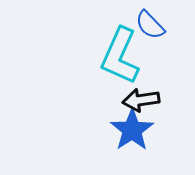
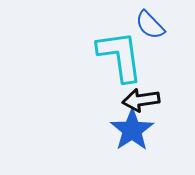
cyan L-shape: rotated 148 degrees clockwise
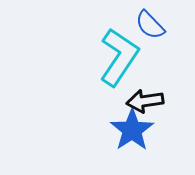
cyan L-shape: moved 1 px left, 1 px down; rotated 42 degrees clockwise
black arrow: moved 4 px right, 1 px down
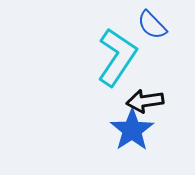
blue semicircle: moved 2 px right
cyan L-shape: moved 2 px left
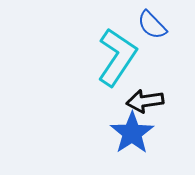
blue star: moved 3 px down
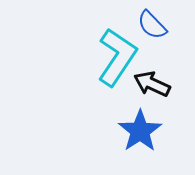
black arrow: moved 7 px right, 17 px up; rotated 33 degrees clockwise
blue star: moved 8 px right, 2 px up
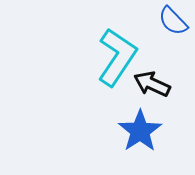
blue semicircle: moved 21 px right, 4 px up
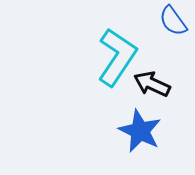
blue semicircle: rotated 8 degrees clockwise
blue star: rotated 12 degrees counterclockwise
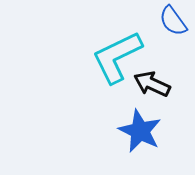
cyan L-shape: rotated 150 degrees counterclockwise
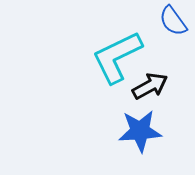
black arrow: moved 2 px left, 2 px down; rotated 126 degrees clockwise
blue star: rotated 30 degrees counterclockwise
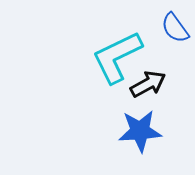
blue semicircle: moved 2 px right, 7 px down
black arrow: moved 2 px left, 2 px up
